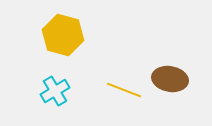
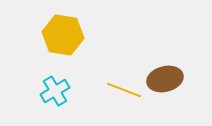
yellow hexagon: rotated 6 degrees counterclockwise
brown ellipse: moved 5 px left; rotated 24 degrees counterclockwise
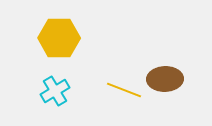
yellow hexagon: moved 4 px left, 3 px down; rotated 9 degrees counterclockwise
brown ellipse: rotated 12 degrees clockwise
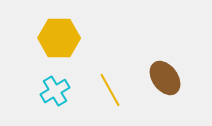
brown ellipse: moved 1 px up; rotated 56 degrees clockwise
yellow line: moved 14 px left; rotated 40 degrees clockwise
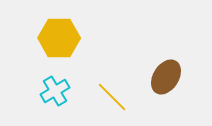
brown ellipse: moved 1 px right, 1 px up; rotated 68 degrees clockwise
yellow line: moved 2 px right, 7 px down; rotated 16 degrees counterclockwise
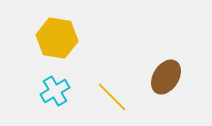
yellow hexagon: moved 2 px left; rotated 9 degrees clockwise
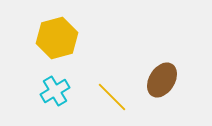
yellow hexagon: rotated 24 degrees counterclockwise
brown ellipse: moved 4 px left, 3 px down
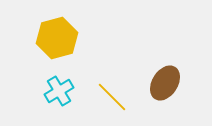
brown ellipse: moved 3 px right, 3 px down
cyan cross: moved 4 px right
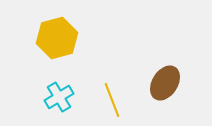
cyan cross: moved 6 px down
yellow line: moved 3 px down; rotated 24 degrees clockwise
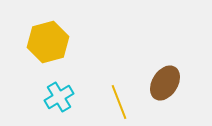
yellow hexagon: moved 9 px left, 4 px down
yellow line: moved 7 px right, 2 px down
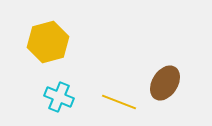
cyan cross: rotated 36 degrees counterclockwise
yellow line: rotated 48 degrees counterclockwise
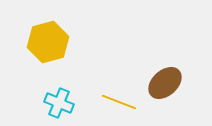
brown ellipse: rotated 16 degrees clockwise
cyan cross: moved 6 px down
